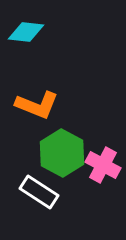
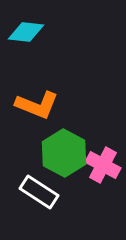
green hexagon: moved 2 px right
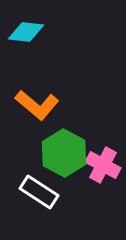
orange L-shape: rotated 18 degrees clockwise
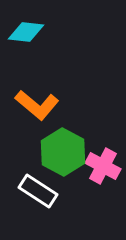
green hexagon: moved 1 px left, 1 px up
pink cross: moved 1 px down
white rectangle: moved 1 px left, 1 px up
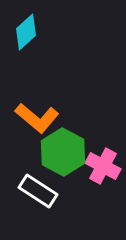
cyan diamond: rotated 48 degrees counterclockwise
orange L-shape: moved 13 px down
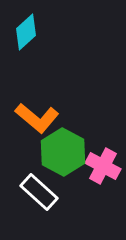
white rectangle: moved 1 px right, 1 px down; rotated 9 degrees clockwise
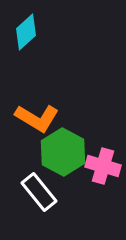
orange L-shape: rotated 9 degrees counterclockwise
pink cross: rotated 12 degrees counterclockwise
white rectangle: rotated 9 degrees clockwise
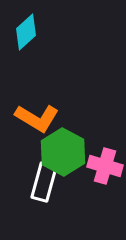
pink cross: moved 2 px right
white rectangle: moved 5 px right, 10 px up; rotated 54 degrees clockwise
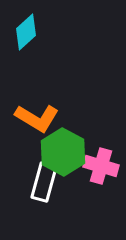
pink cross: moved 4 px left
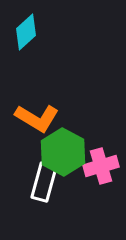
pink cross: rotated 32 degrees counterclockwise
